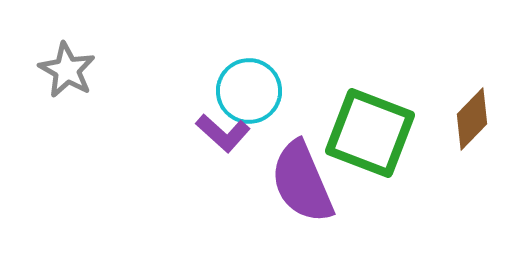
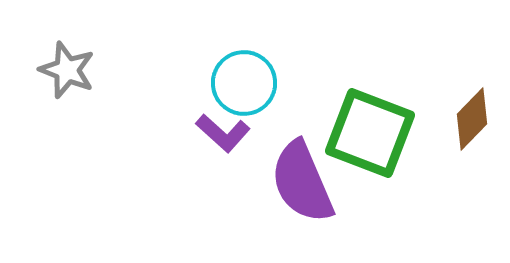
gray star: rotated 8 degrees counterclockwise
cyan circle: moved 5 px left, 8 px up
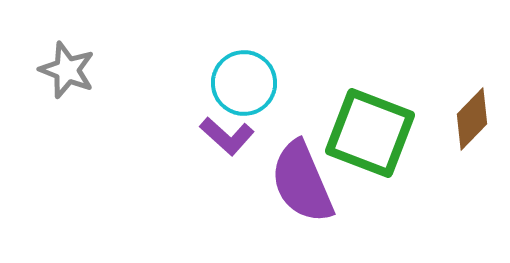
purple L-shape: moved 4 px right, 3 px down
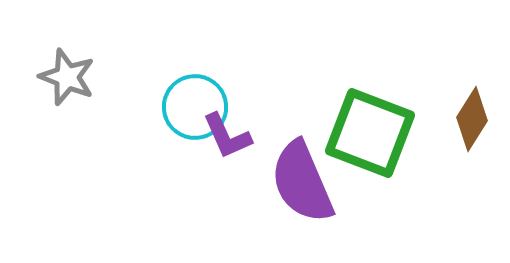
gray star: moved 7 px down
cyan circle: moved 49 px left, 24 px down
brown diamond: rotated 12 degrees counterclockwise
purple L-shape: rotated 24 degrees clockwise
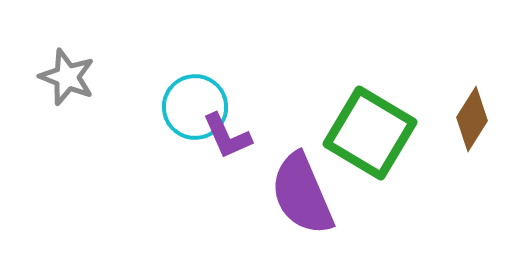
green square: rotated 10 degrees clockwise
purple semicircle: moved 12 px down
